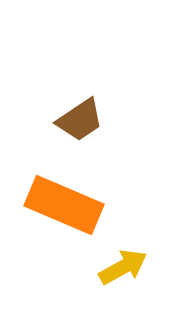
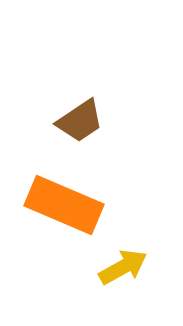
brown trapezoid: moved 1 px down
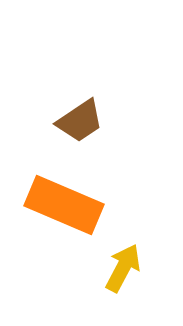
yellow arrow: moved 1 px down; rotated 33 degrees counterclockwise
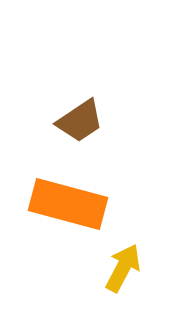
orange rectangle: moved 4 px right, 1 px up; rotated 8 degrees counterclockwise
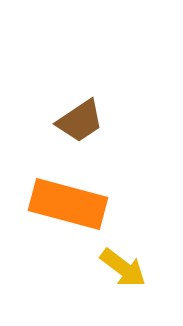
yellow arrow: rotated 99 degrees clockwise
